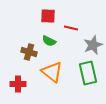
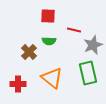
red line: moved 3 px right, 2 px down
green semicircle: rotated 24 degrees counterclockwise
brown cross: rotated 28 degrees clockwise
orange triangle: moved 6 px down
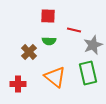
orange triangle: moved 3 px right, 1 px up
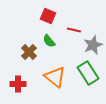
red square: rotated 21 degrees clockwise
green semicircle: rotated 48 degrees clockwise
green rectangle: rotated 20 degrees counterclockwise
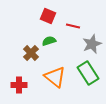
red line: moved 1 px left, 4 px up
green semicircle: rotated 112 degrees clockwise
gray star: moved 1 px left, 1 px up
brown cross: moved 2 px right, 1 px down
red cross: moved 1 px right, 1 px down
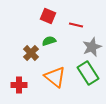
red line: moved 3 px right, 1 px up
gray star: moved 3 px down
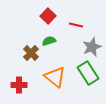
red square: rotated 21 degrees clockwise
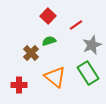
red line: rotated 48 degrees counterclockwise
gray star: moved 2 px up
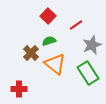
orange triangle: moved 13 px up
red cross: moved 4 px down
